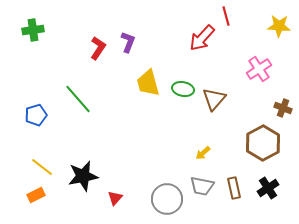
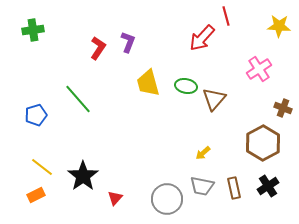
green ellipse: moved 3 px right, 3 px up
black star: rotated 24 degrees counterclockwise
black cross: moved 2 px up
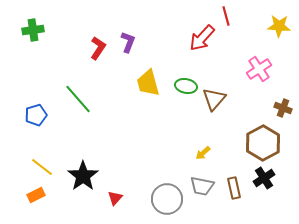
black cross: moved 4 px left, 8 px up
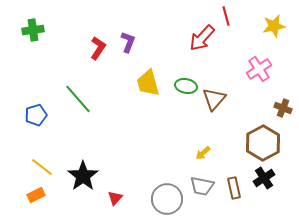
yellow star: moved 5 px left; rotated 15 degrees counterclockwise
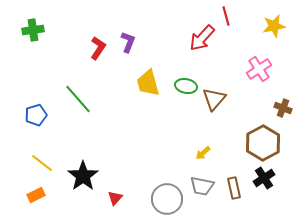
yellow line: moved 4 px up
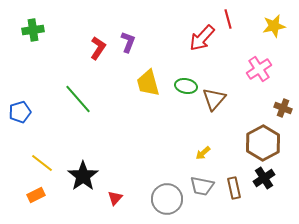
red line: moved 2 px right, 3 px down
blue pentagon: moved 16 px left, 3 px up
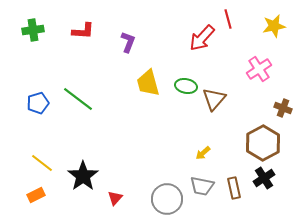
red L-shape: moved 15 px left, 17 px up; rotated 60 degrees clockwise
green line: rotated 12 degrees counterclockwise
blue pentagon: moved 18 px right, 9 px up
